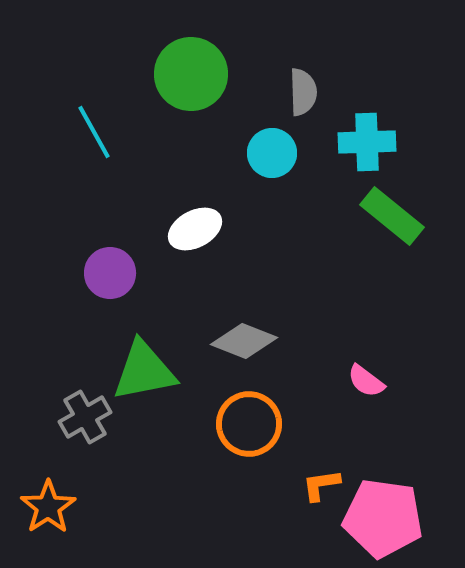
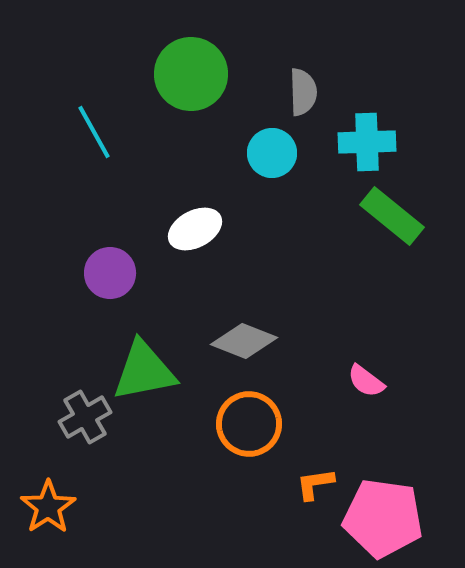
orange L-shape: moved 6 px left, 1 px up
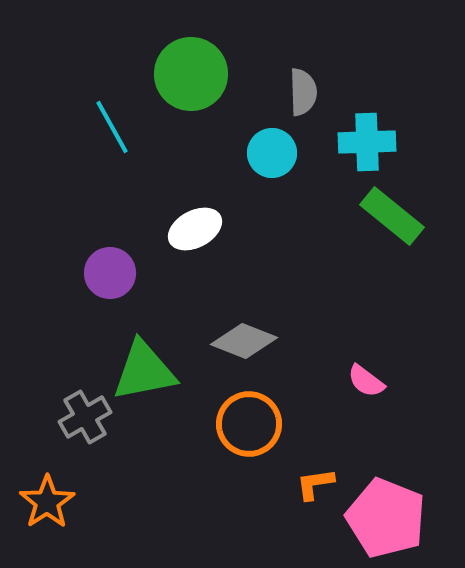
cyan line: moved 18 px right, 5 px up
orange star: moved 1 px left, 5 px up
pink pentagon: moved 3 px right; rotated 14 degrees clockwise
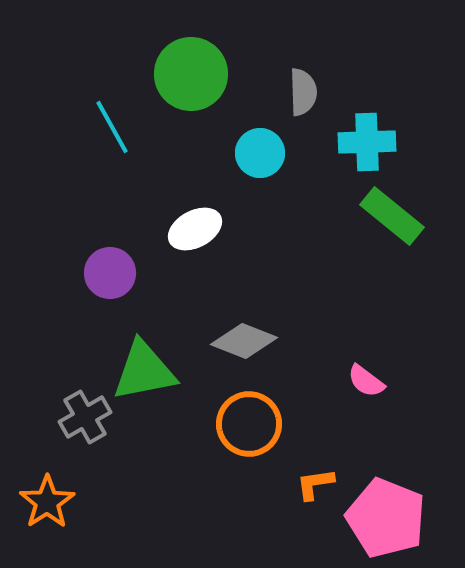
cyan circle: moved 12 px left
